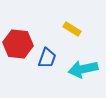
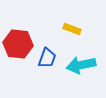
yellow rectangle: rotated 12 degrees counterclockwise
cyan arrow: moved 2 px left, 4 px up
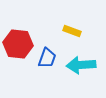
yellow rectangle: moved 2 px down
cyan arrow: rotated 8 degrees clockwise
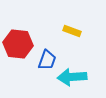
blue trapezoid: moved 2 px down
cyan arrow: moved 9 px left, 12 px down
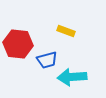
yellow rectangle: moved 6 px left
blue trapezoid: rotated 55 degrees clockwise
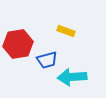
red hexagon: rotated 16 degrees counterclockwise
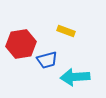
red hexagon: moved 3 px right
cyan arrow: moved 3 px right
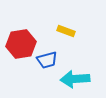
cyan arrow: moved 2 px down
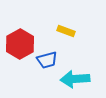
red hexagon: moved 1 px left; rotated 20 degrees counterclockwise
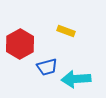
blue trapezoid: moved 7 px down
cyan arrow: moved 1 px right
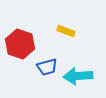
red hexagon: rotated 12 degrees counterclockwise
cyan arrow: moved 2 px right, 3 px up
